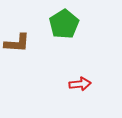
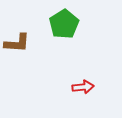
red arrow: moved 3 px right, 3 px down
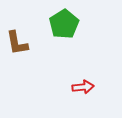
brown L-shape: rotated 76 degrees clockwise
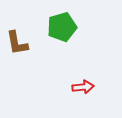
green pentagon: moved 2 px left, 3 px down; rotated 16 degrees clockwise
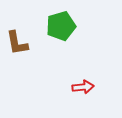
green pentagon: moved 1 px left, 1 px up
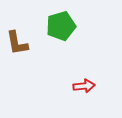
red arrow: moved 1 px right, 1 px up
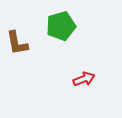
red arrow: moved 7 px up; rotated 15 degrees counterclockwise
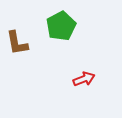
green pentagon: rotated 12 degrees counterclockwise
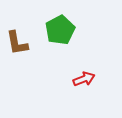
green pentagon: moved 1 px left, 4 px down
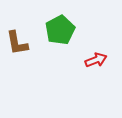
red arrow: moved 12 px right, 19 px up
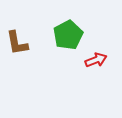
green pentagon: moved 8 px right, 5 px down
